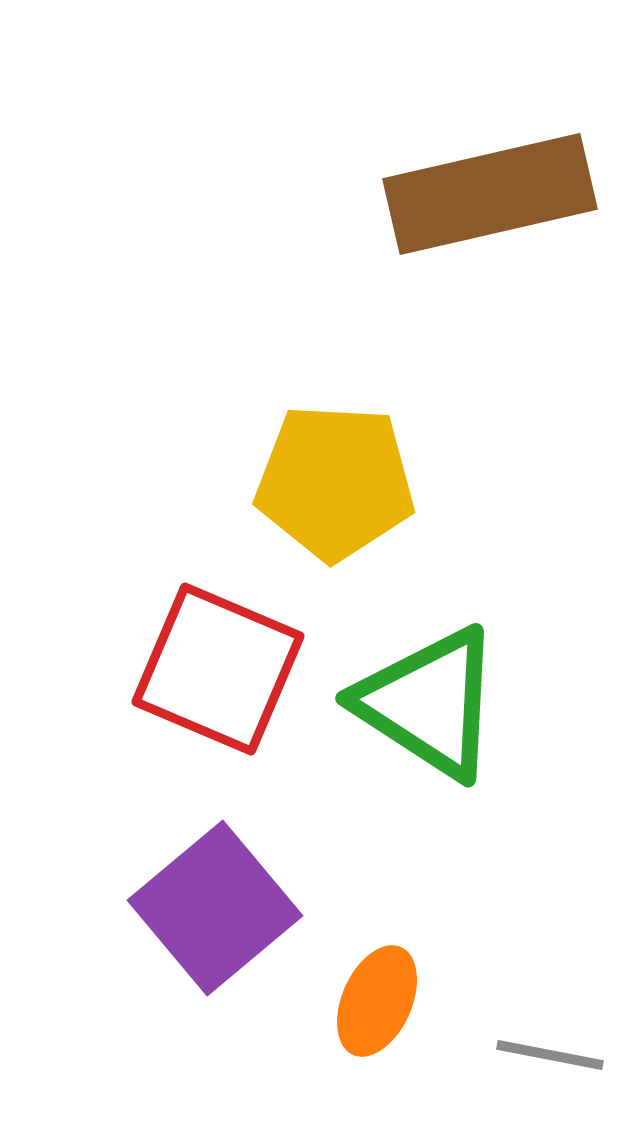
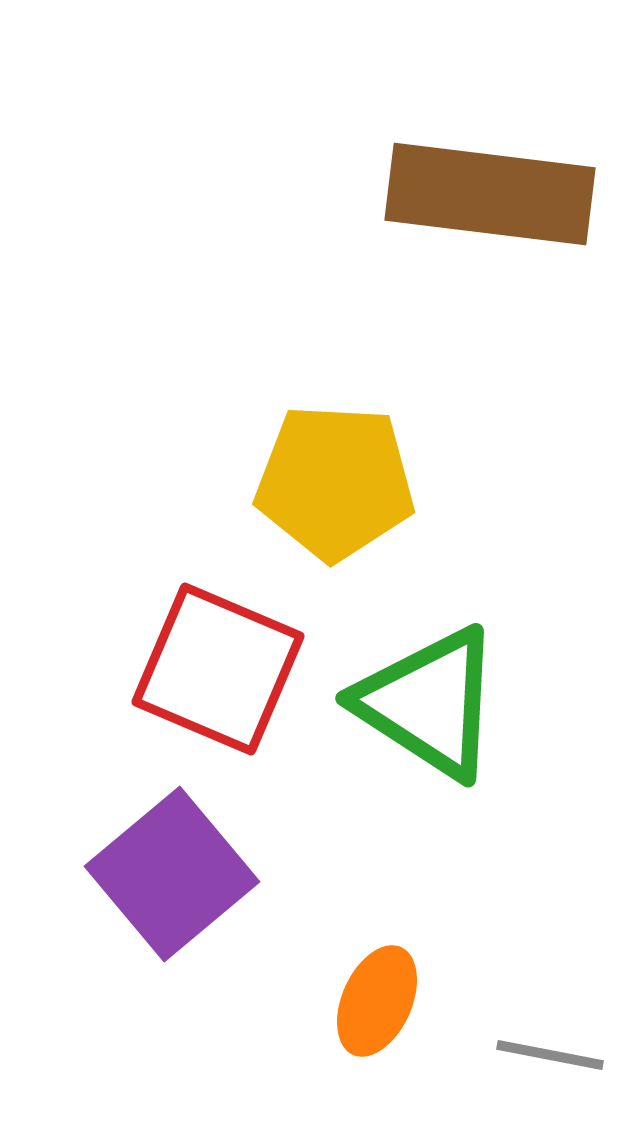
brown rectangle: rotated 20 degrees clockwise
purple square: moved 43 px left, 34 px up
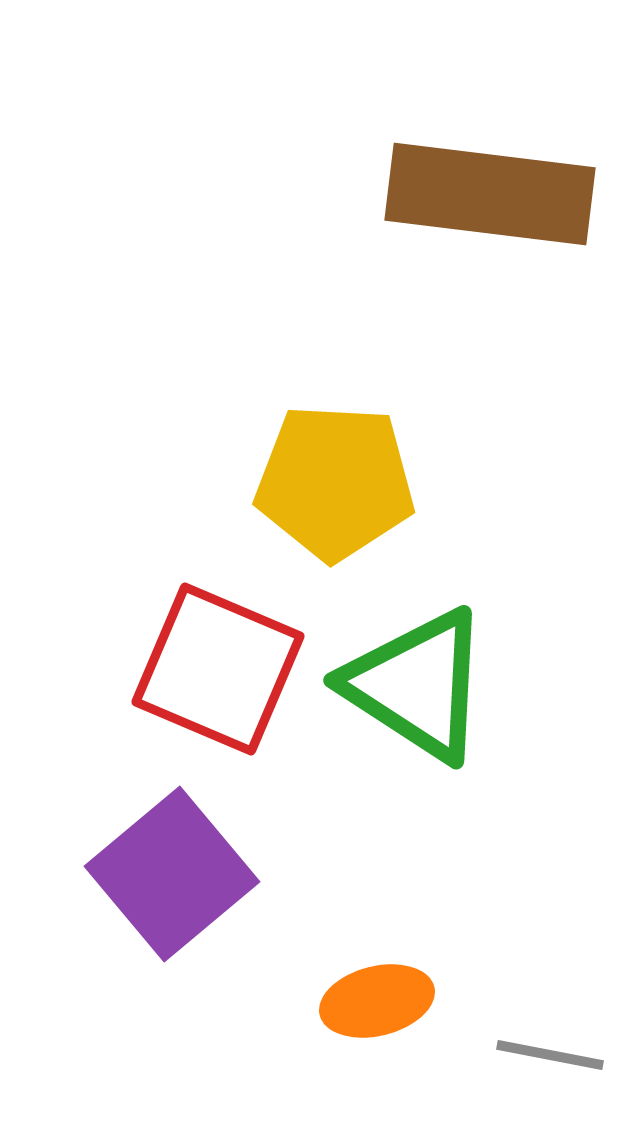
green triangle: moved 12 px left, 18 px up
orange ellipse: rotated 52 degrees clockwise
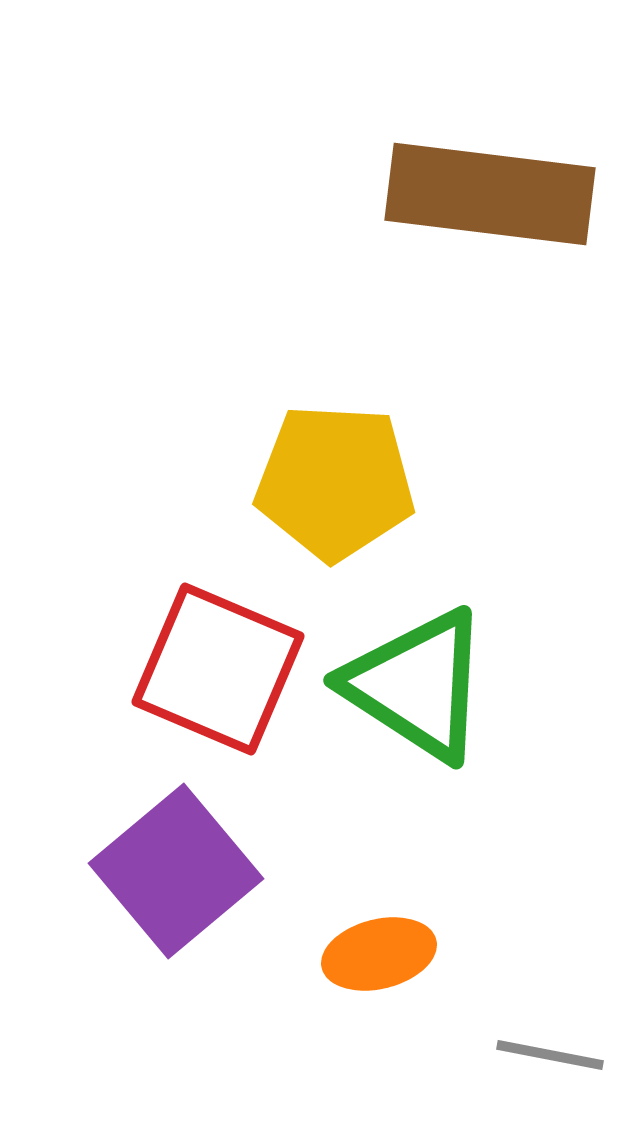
purple square: moved 4 px right, 3 px up
orange ellipse: moved 2 px right, 47 px up
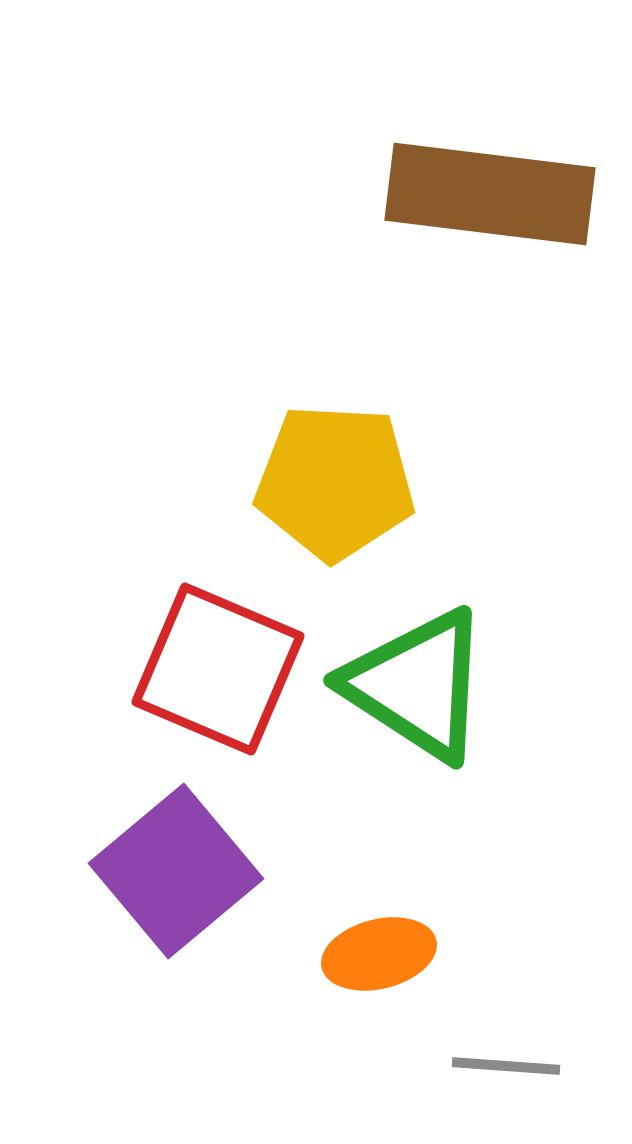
gray line: moved 44 px left, 11 px down; rotated 7 degrees counterclockwise
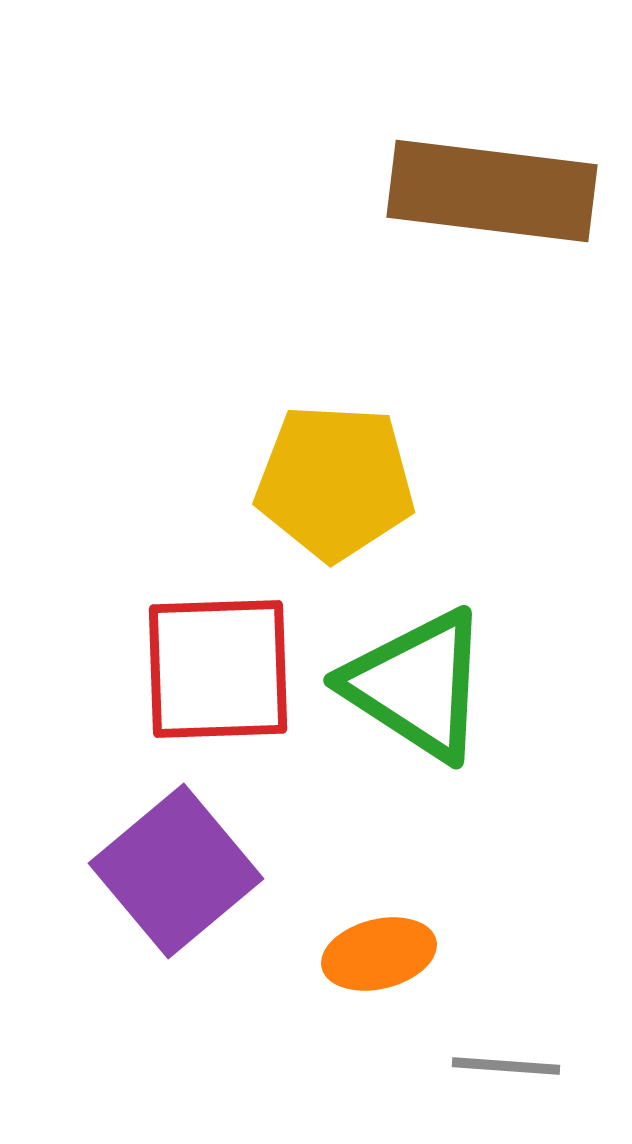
brown rectangle: moved 2 px right, 3 px up
red square: rotated 25 degrees counterclockwise
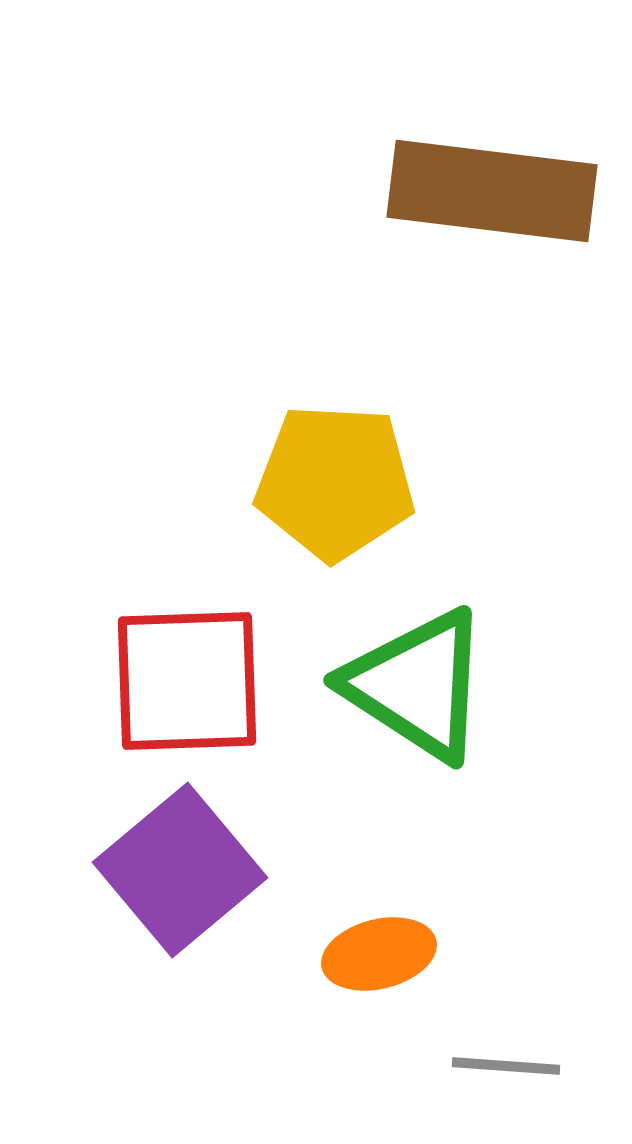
red square: moved 31 px left, 12 px down
purple square: moved 4 px right, 1 px up
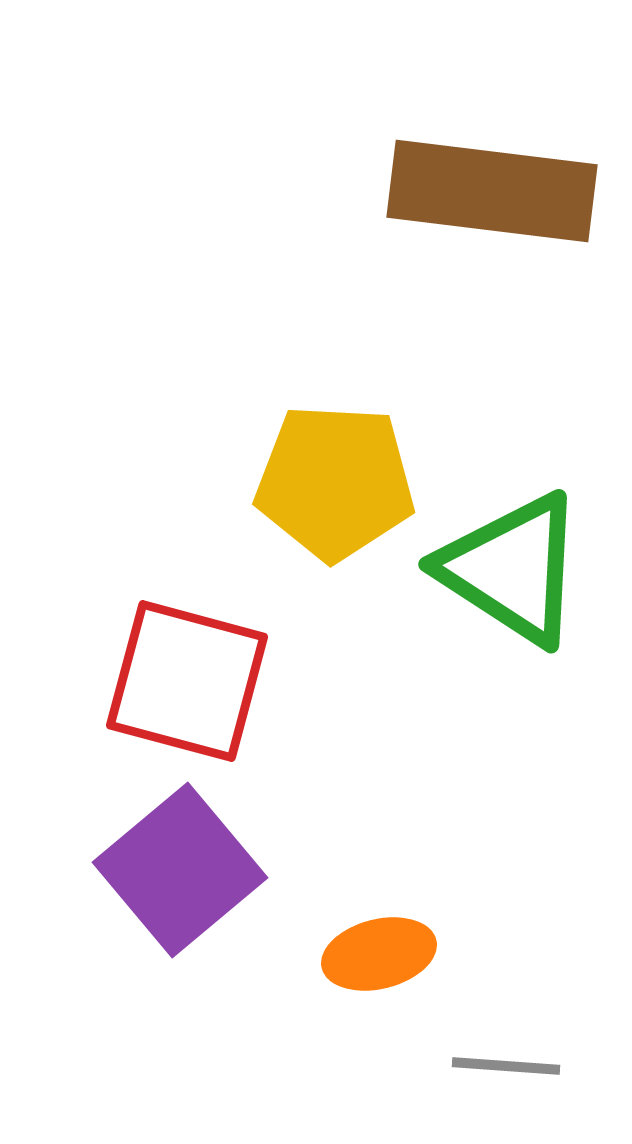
red square: rotated 17 degrees clockwise
green triangle: moved 95 px right, 116 px up
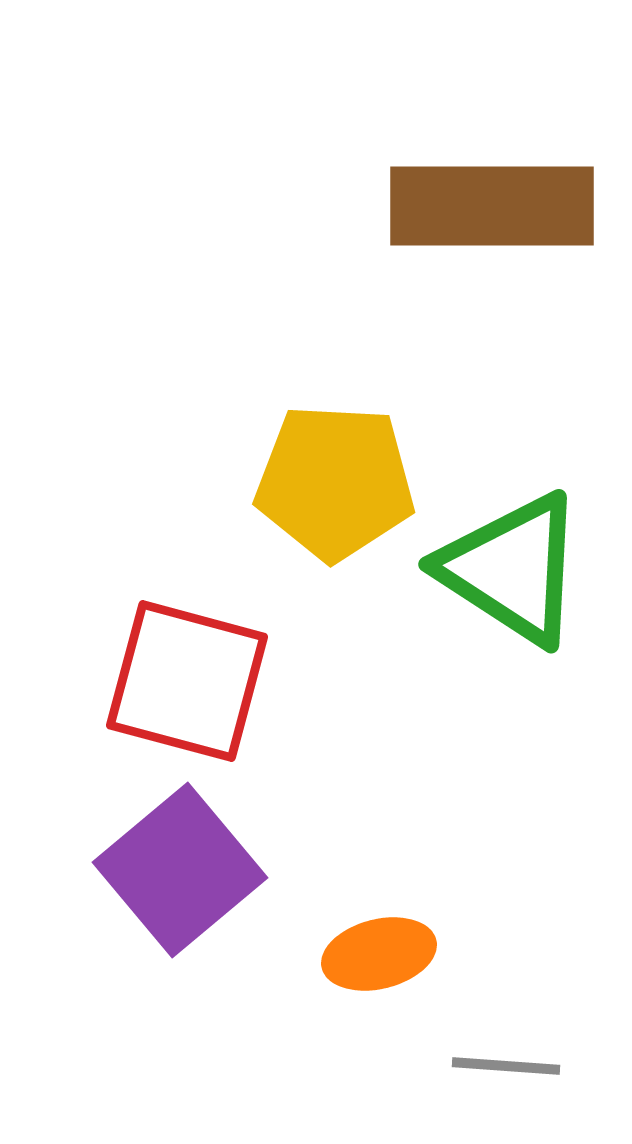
brown rectangle: moved 15 px down; rotated 7 degrees counterclockwise
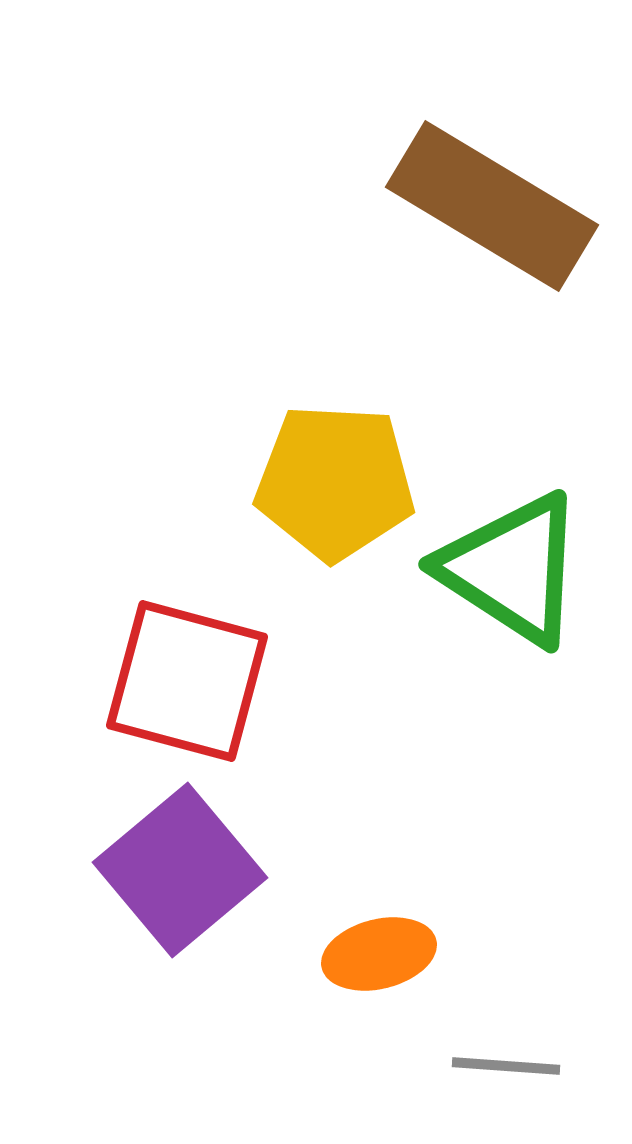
brown rectangle: rotated 31 degrees clockwise
